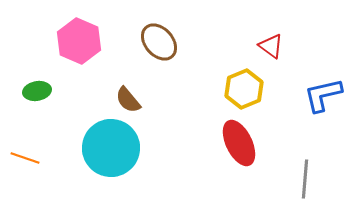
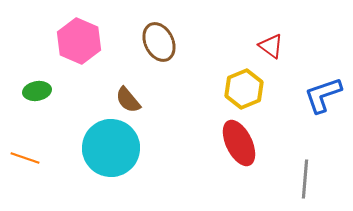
brown ellipse: rotated 15 degrees clockwise
blue L-shape: rotated 6 degrees counterclockwise
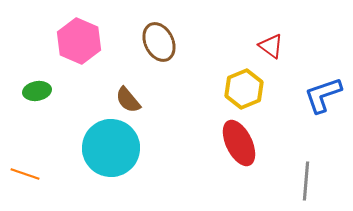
orange line: moved 16 px down
gray line: moved 1 px right, 2 px down
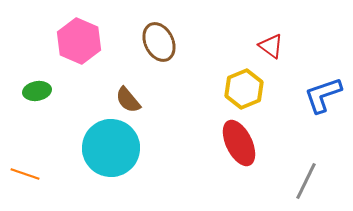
gray line: rotated 21 degrees clockwise
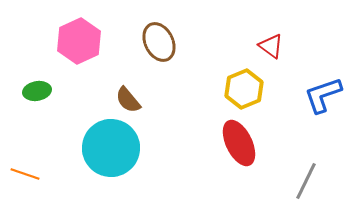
pink hexagon: rotated 12 degrees clockwise
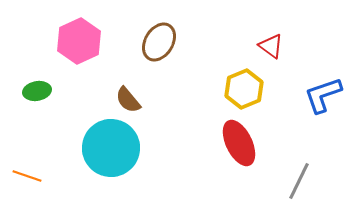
brown ellipse: rotated 57 degrees clockwise
orange line: moved 2 px right, 2 px down
gray line: moved 7 px left
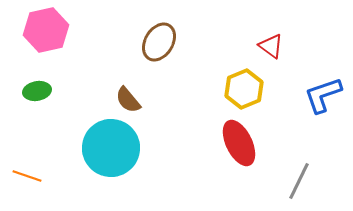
pink hexagon: moved 33 px left, 11 px up; rotated 12 degrees clockwise
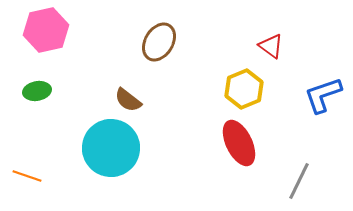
brown semicircle: rotated 12 degrees counterclockwise
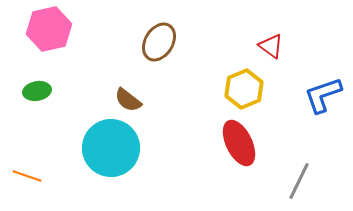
pink hexagon: moved 3 px right, 1 px up
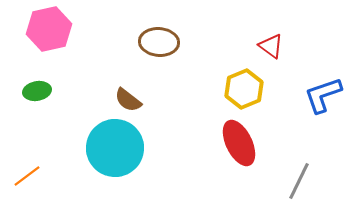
brown ellipse: rotated 63 degrees clockwise
cyan circle: moved 4 px right
orange line: rotated 56 degrees counterclockwise
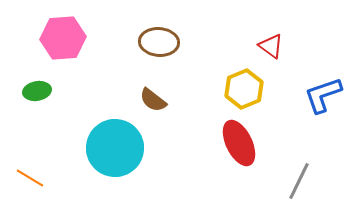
pink hexagon: moved 14 px right, 9 px down; rotated 9 degrees clockwise
brown semicircle: moved 25 px right
orange line: moved 3 px right, 2 px down; rotated 68 degrees clockwise
